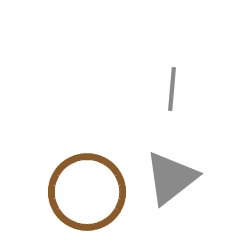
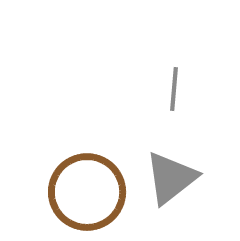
gray line: moved 2 px right
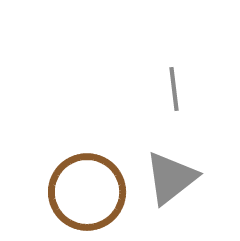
gray line: rotated 12 degrees counterclockwise
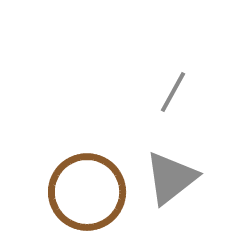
gray line: moved 1 px left, 3 px down; rotated 36 degrees clockwise
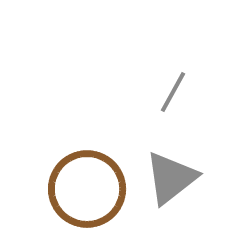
brown circle: moved 3 px up
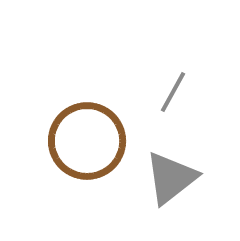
brown circle: moved 48 px up
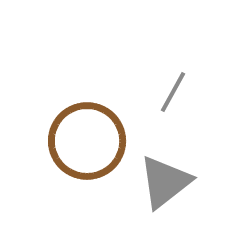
gray triangle: moved 6 px left, 4 px down
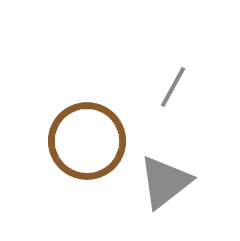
gray line: moved 5 px up
